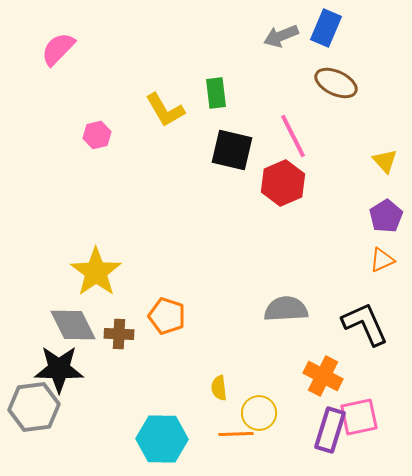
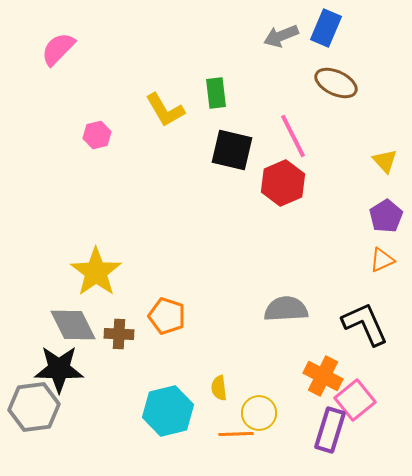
pink square: moved 4 px left, 17 px up; rotated 27 degrees counterclockwise
cyan hexagon: moved 6 px right, 28 px up; rotated 15 degrees counterclockwise
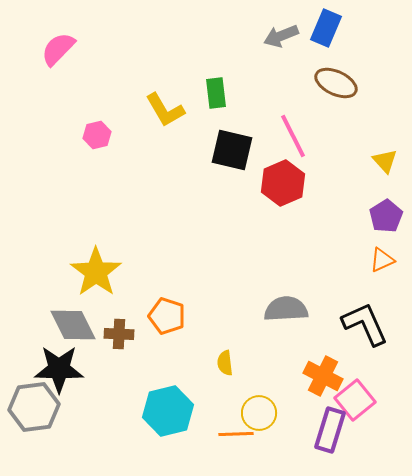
yellow semicircle: moved 6 px right, 25 px up
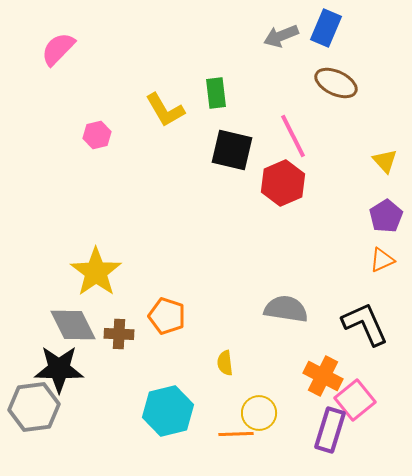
gray semicircle: rotated 12 degrees clockwise
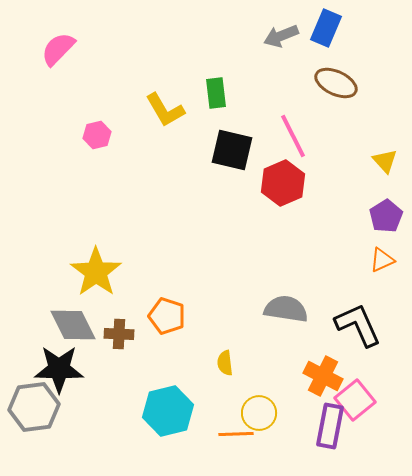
black L-shape: moved 7 px left, 1 px down
purple rectangle: moved 4 px up; rotated 6 degrees counterclockwise
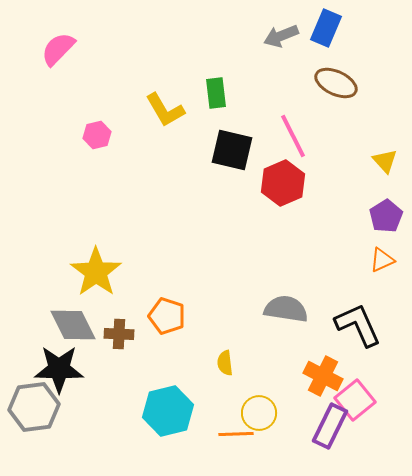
purple rectangle: rotated 15 degrees clockwise
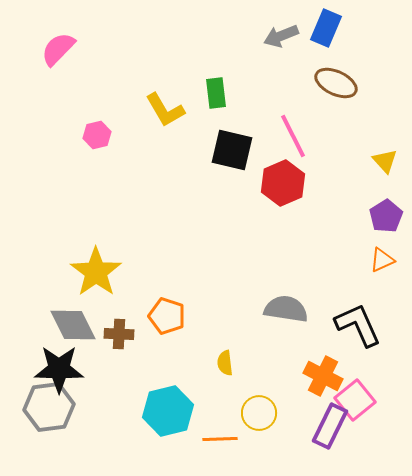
gray hexagon: moved 15 px right
orange line: moved 16 px left, 5 px down
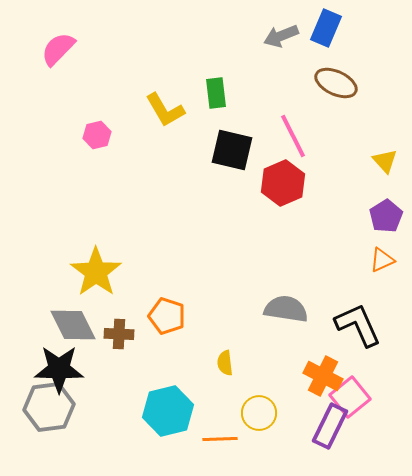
pink square: moved 5 px left, 3 px up
